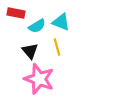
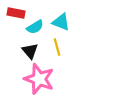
cyan semicircle: moved 2 px left, 1 px down
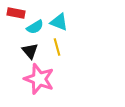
cyan triangle: moved 2 px left
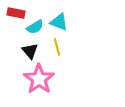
pink star: rotated 16 degrees clockwise
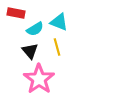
cyan semicircle: moved 2 px down
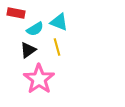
black triangle: moved 2 px left, 1 px up; rotated 36 degrees clockwise
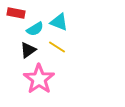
yellow line: rotated 42 degrees counterclockwise
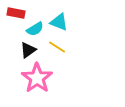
pink star: moved 2 px left, 1 px up
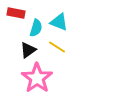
cyan semicircle: moved 1 px right, 1 px up; rotated 42 degrees counterclockwise
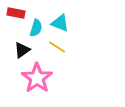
cyan triangle: moved 1 px right, 1 px down
black triangle: moved 6 px left
